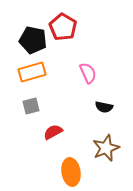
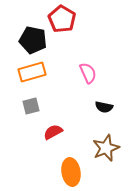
red pentagon: moved 1 px left, 8 px up
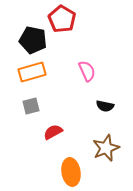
pink semicircle: moved 1 px left, 2 px up
black semicircle: moved 1 px right, 1 px up
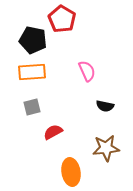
orange rectangle: rotated 12 degrees clockwise
gray square: moved 1 px right, 1 px down
brown star: rotated 16 degrees clockwise
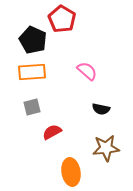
black pentagon: rotated 12 degrees clockwise
pink semicircle: rotated 25 degrees counterclockwise
black semicircle: moved 4 px left, 3 px down
red semicircle: moved 1 px left
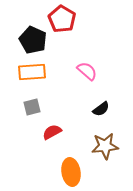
black semicircle: rotated 48 degrees counterclockwise
brown star: moved 1 px left, 2 px up
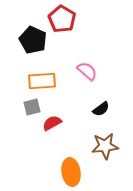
orange rectangle: moved 10 px right, 9 px down
red semicircle: moved 9 px up
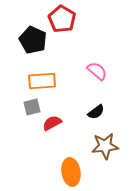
pink semicircle: moved 10 px right
black semicircle: moved 5 px left, 3 px down
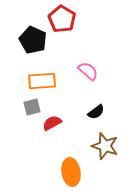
pink semicircle: moved 9 px left
brown star: rotated 24 degrees clockwise
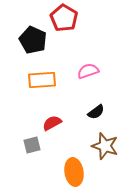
red pentagon: moved 2 px right, 1 px up
pink semicircle: rotated 60 degrees counterclockwise
orange rectangle: moved 1 px up
gray square: moved 38 px down
orange ellipse: moved 3 px right
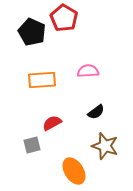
black pentagon: moved 1 px left, 8 px up
pink semicircle: rotated 15 degrees clockwise
orange ellipse: moved 1 px up; rotated 24 degrees counterclockwise
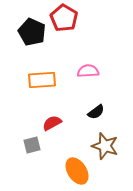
orange ellipse: moved 3 px right
